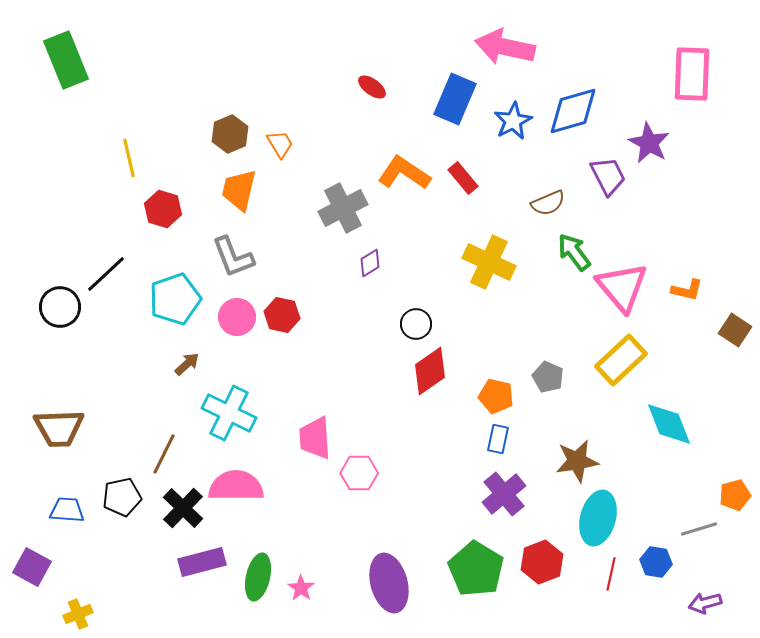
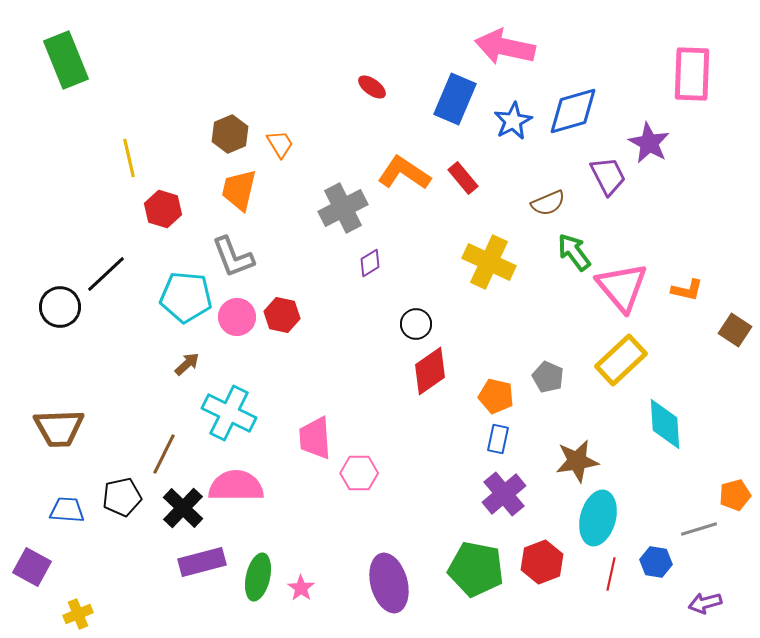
cyan pentagon at (175, 299): moved 11 px right, 2 px up; rotated 24 degrees clockwise
cyan diamond at (669, 424): moved 4 px left; rotated 18 degrees clockwise
green pentagon at (476, 569): rotated 20 degrees counterclockwise
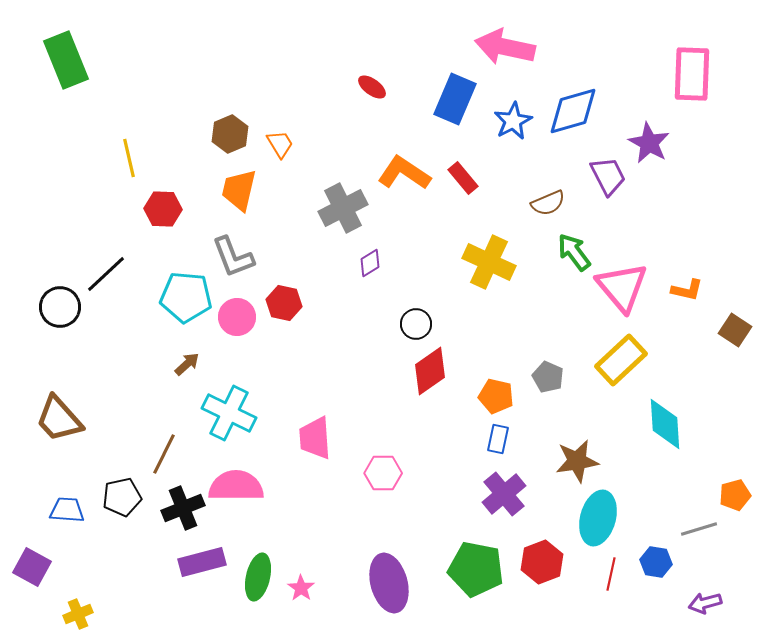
red hexagon at (163, 209): rotated 15 degrees counterclockwise
red hexagon at (282, 315): moved 2 px right, 12 px up
brown trapezoid at (59, 428): moved 9 px up; rotated 50 degrees clockwise
pink hexagon at (359, 473): moved 24 px right
black cross at (183, 508): rotated 24 degrees clockwise
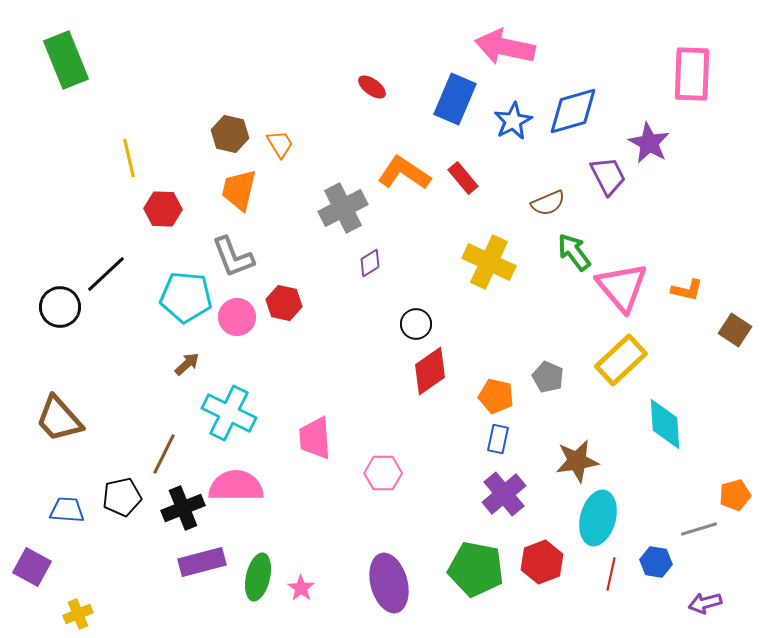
brown hexagon at (230, 134): rotated 24 degrees counterclockwise
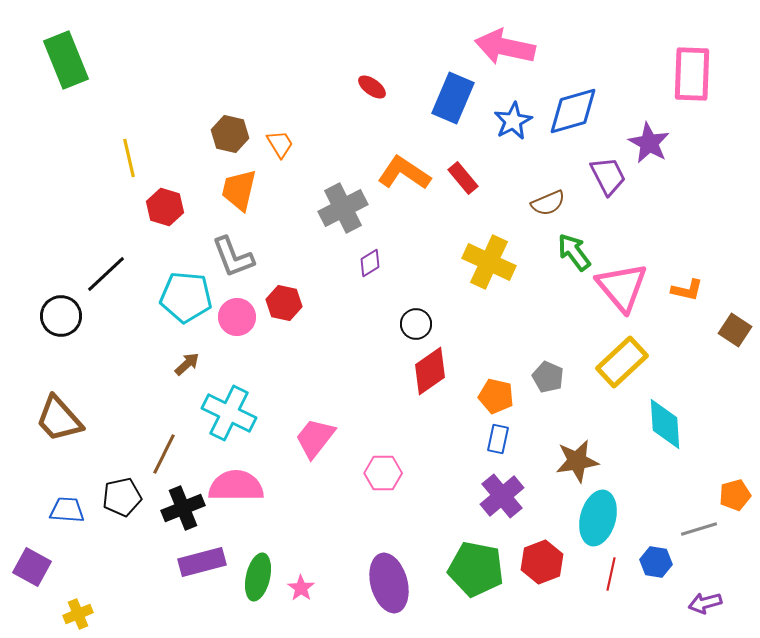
blue rectangle at (455, 99): moved 2 px left, 1 px up
red hexagon at (163, 209): moved 2 px right, 2 px up; rotated 15 degrees clockwise
black circle at (60, 307): moved 1 px right, 9 px down
yellow rectangle at (621, 360): moved 1 px right, 2 px down
pink trapezoid at (315, 438): rotated 42 degrees clockwise
purple cross at (504, 494): moved 2 px left, 2 px down
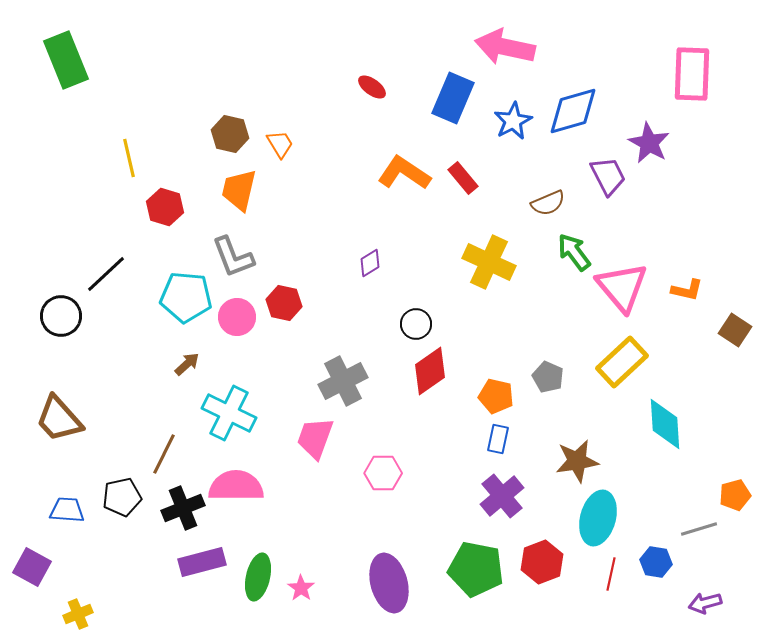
gray cross at (343, 208): moved 173 px down
pink trapezoid at (315, 438): rotated 18 degrees counterclockwise
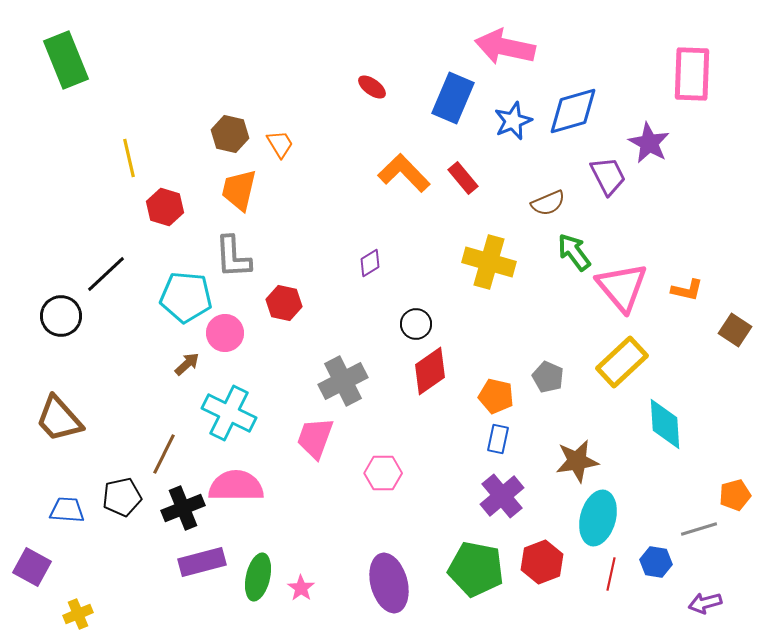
blue star at (513, 121): rotated 6 degrees clockwise
orange L-shape at (404, 173): rotated 12 degrees clockwise
gray L-shape at (233, 257): rotated 18 degrees clockwise
yellow cross at (489, 262): rotated 9 degrees counterclockwise
pink circle at (237, 317): moved 12 px left, 16 px down
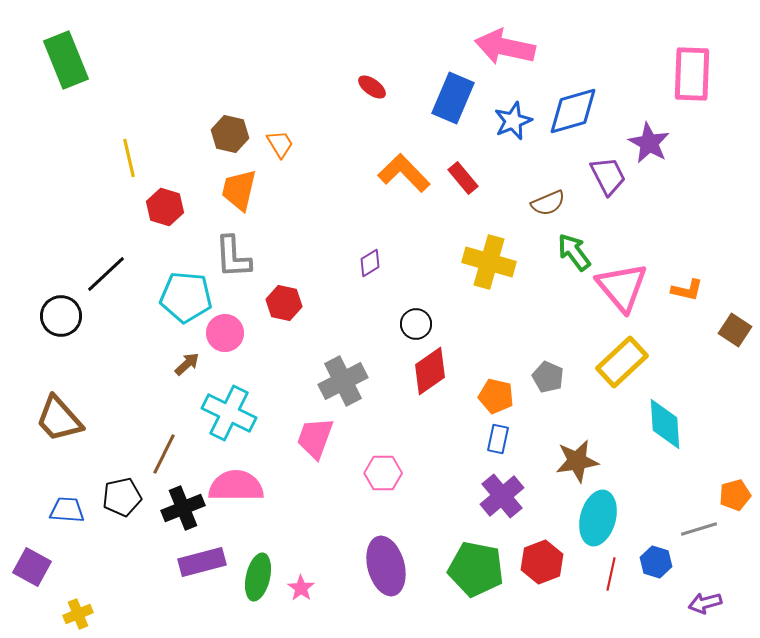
blue hexagon at (656, 562): rotated 8 degrees clockwise
purple ellipse at (389, 583): moved 3 px left, 17 px up
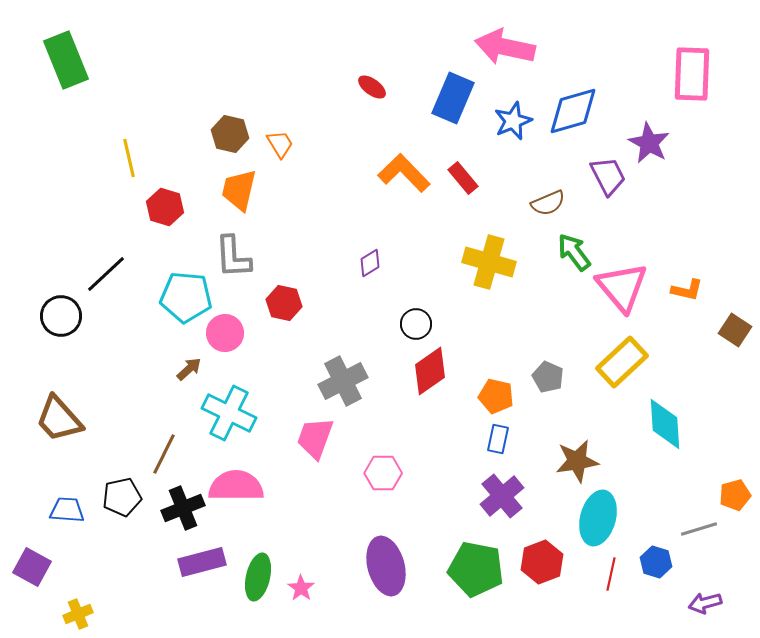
brown arrow at (187, 364): moved 2 px right, 5 px down
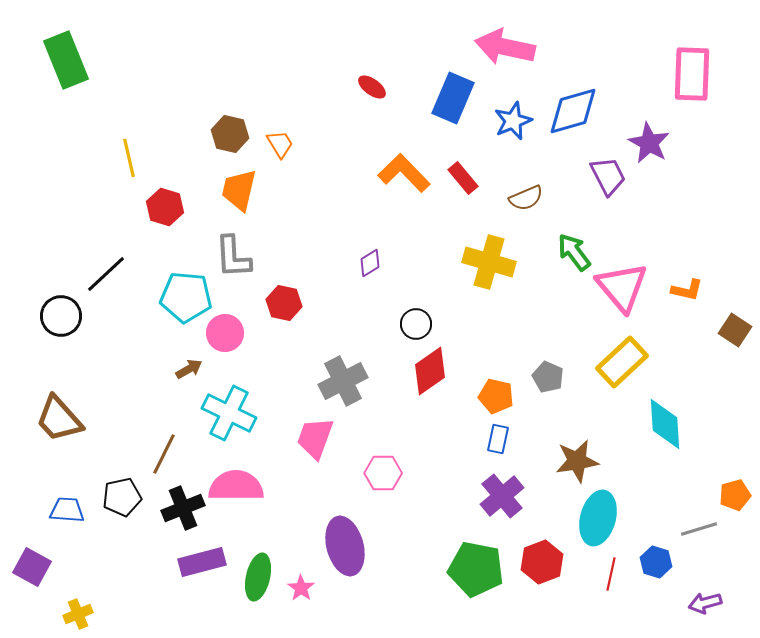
brown semicircle at (548, 203): moved 22 px left, 5 px up
brown arrow at (189, 369): rotated 12 degrees clockwise
purple ellipse at (386, 566): moved 41 px left, 20 px up
